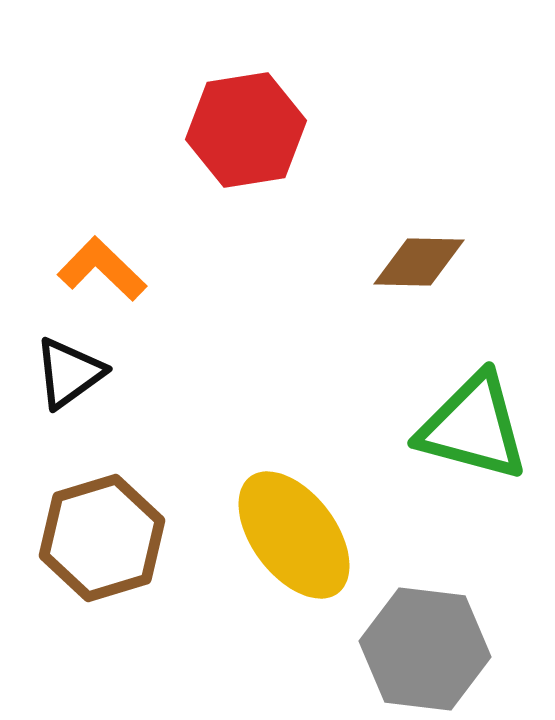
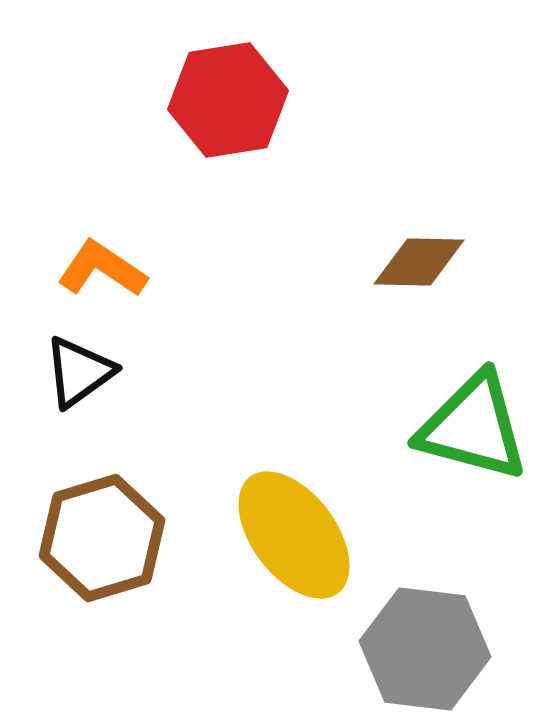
red hexagon: moved 18 px left, 30 px up
orange L-shape: rotated 10 degrees counterclockwise
black triangle: moved 10 px right, 1 px up
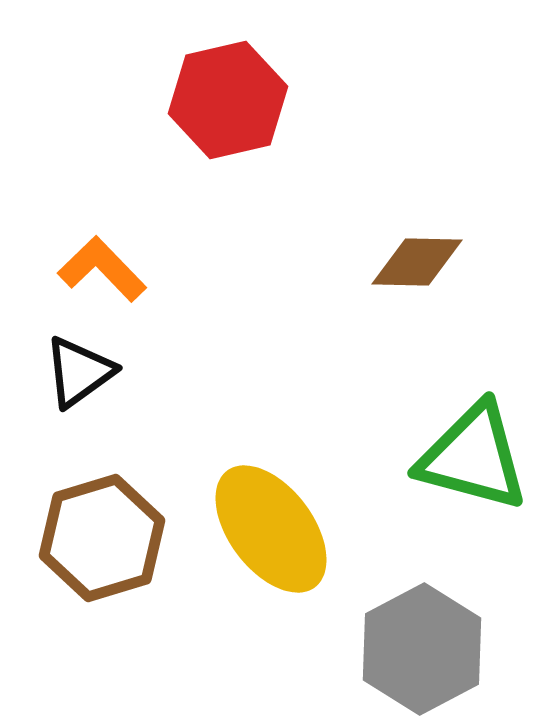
red hexagon: rotated 4 degrees counterclockwise
brown diamond: moved 2 px left
orange L-shape: rotated 12 degrees clockwise
green triangle: moved 30 px down
yellow ellipse: moved 23 px left, 6 px up
gray hexagon: moved 3 px left; rotated 25 degrees clockwise
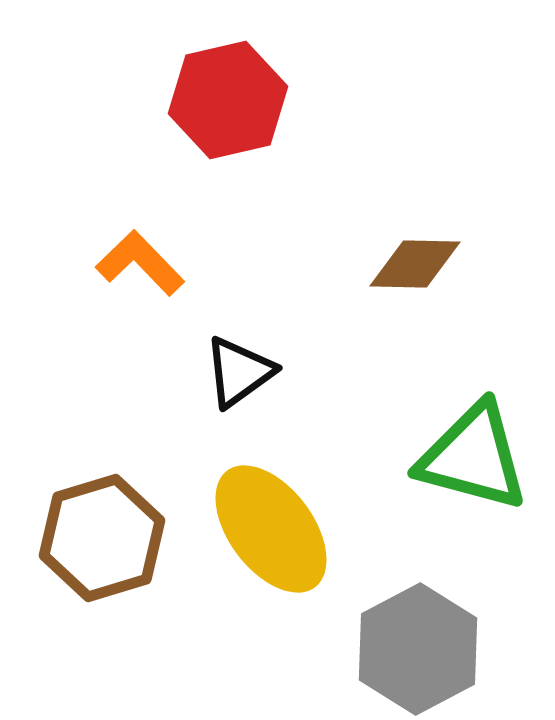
brown diamond: moved 2 px left, 2 px down
orange L-shape: moved 38 px right, 6 px up
black triangle: moved 160 px right
gray hexagon: moved 4 px left
